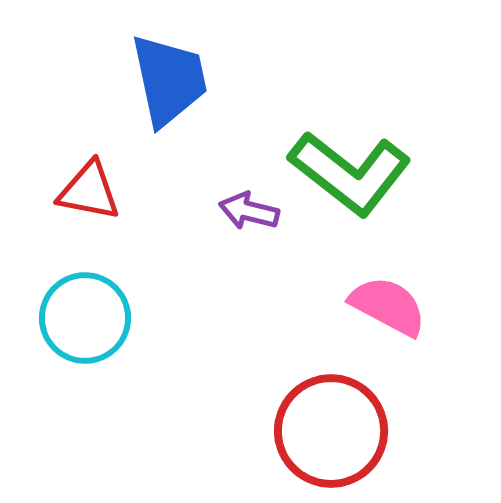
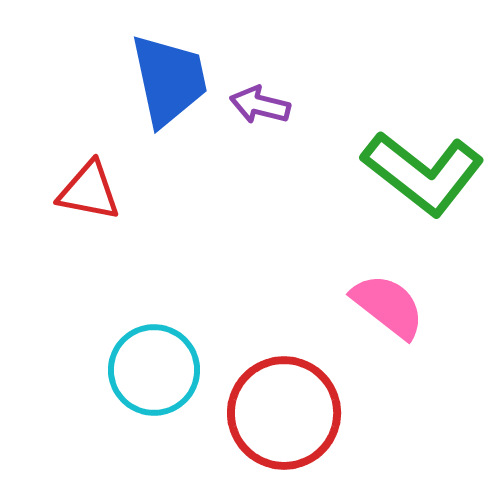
green L-shape: moved 73 px right
purple arrow: moved 11 px right, 106 px up
pink semicircle: rotated 10 degrees clockwise
cyan circle: moved 69 px right, 52 px down
red circle: moved 47 px left, 18 px up
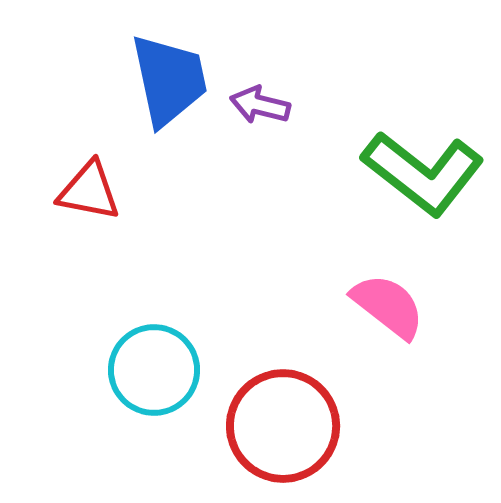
red circle: moved 1 px left, 13 px down
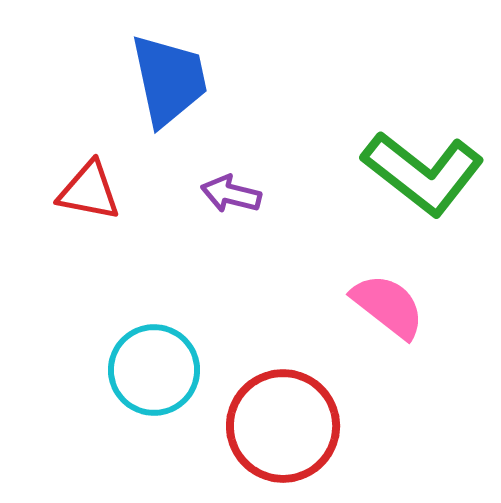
purple arrow: moved 29 px left, 89 px down
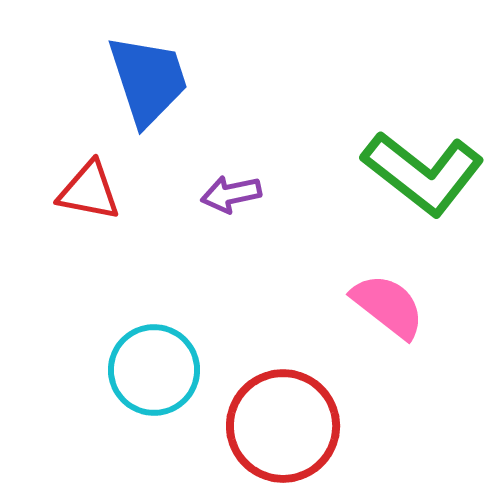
blue trapezoid: moved 21 px left; rotated 6 degrees counterclockwise
purple arrow: rotated 26 degrees counterclockwise
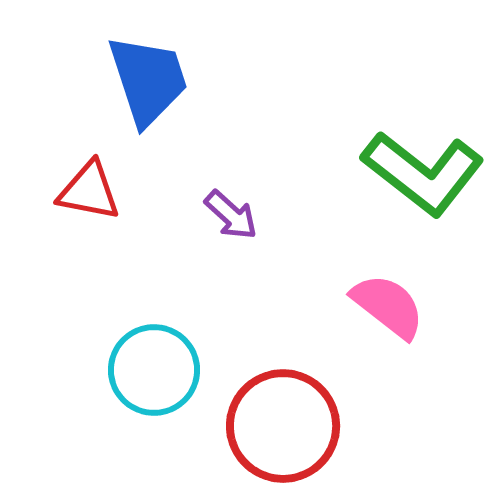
purple arrow: moved 21 px down; rotated 126 degrees counterclockwise
